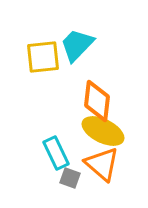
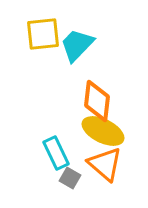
yellow square: moved 23 px up
orange triangle: moved 3 px right
gray square: rotated 10 degrees clockwise
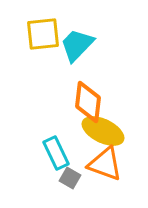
orange diamond: moved 9 px left, 1 px down
orange triangle: rotated 21 degrees counterclockwise
